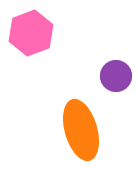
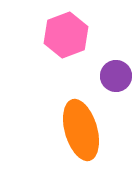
pink hexagon: moved 35 px right, 2 px down
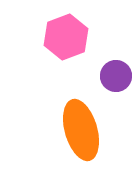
pink hexagon: moved 2 px down
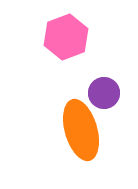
purple circle: moved 12 px left, 17 px down
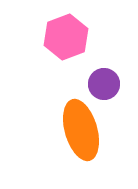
purple circle: moved 9 px up
